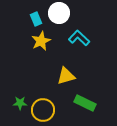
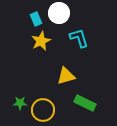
cyan L-shape: rotated 30 degrees clockwise
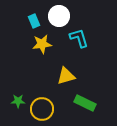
white circle: moved 3 px down
cyan rectangle: moved 2 px left, 2 px down
yellow star: moved 1 px right, 3 px down; rotated 18 degrees clockwise
green star: moved 2 px left, 2 px up
yellow circle: moved 1 px left, 1 px up
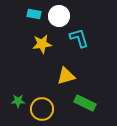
cyan rectangle: moved 7 px up; rotated 56 degrees counterclockwise
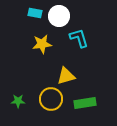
cyan rectangle: moved 1 px right, 1 px up
green rectangle: rotated 35 degrees counterclockwise
yellow circle: moved 9 px right, 10 px up
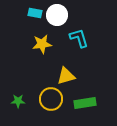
white circle: moved 2 px left, 1 px up
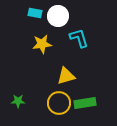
white circle: moved 1 px right, 1 px down
yellow circle: moved 8 px right, 4 px down
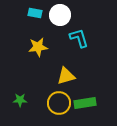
white circle: moved 2 px right, 1 px up
yellow star: moved 4 px left, 3 px down
green star: moved 2 px right, 1 px up
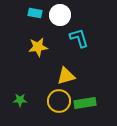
yellow circle: moved 2 px up
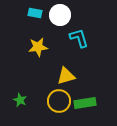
green star: rotated 24 degrees clockwise
